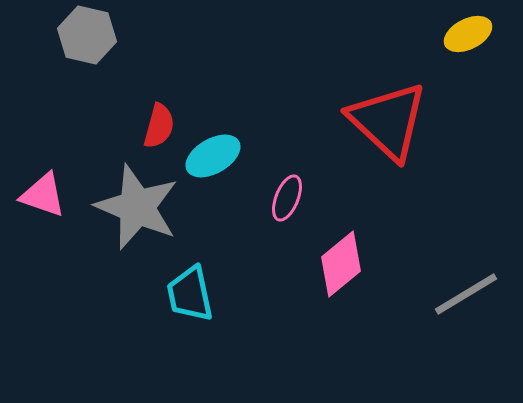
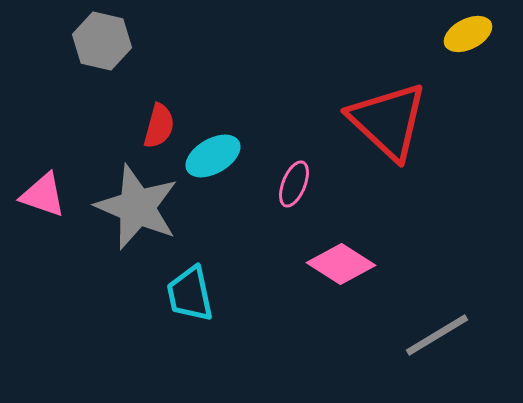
gray hexagon: moved 15 px right, 6 px down
pink ellipse: moved 7 px right, 14 px up
pink diamond: rotated 72 degrees clockwise
gray line: moved 29 px left, 41 px down
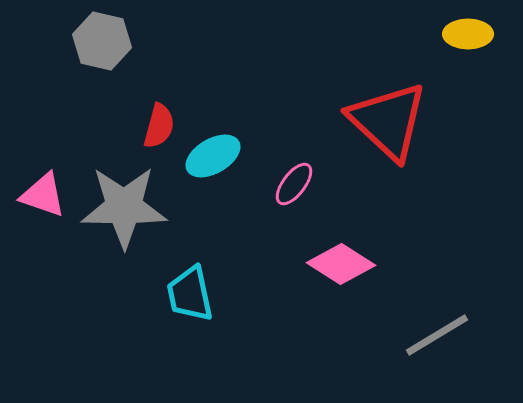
yellow ellipse: rotated 27 degrees clockwise
pink ellipse: rotated 15 degrees clockwise
gray star: moved 13 px left; rotated 22 degrees counterclockwise
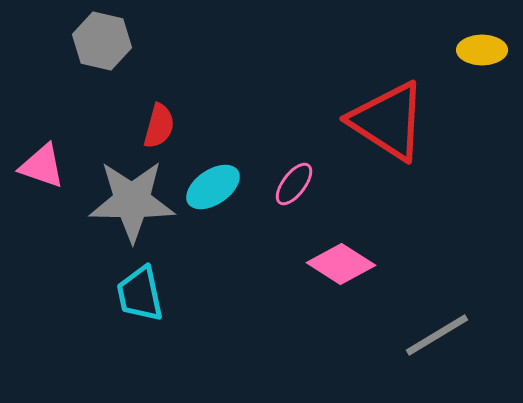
yellow ellipse: moved 14 px right, 16 px down
red triangle: rotated 10 degrees counterclockwise
cyan ellipse: moved 31 px down; rotated 4 degrees counterclockwise
pink triangle: moved 1 px left, 29 px up
gray star: moved 8 px right, 6 px up
cyan trapezoid: moved 50 px left
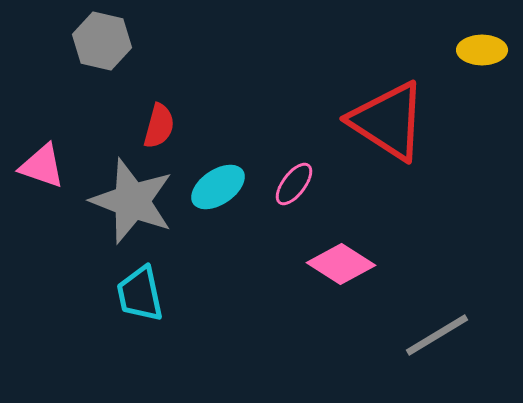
cyan ellipse: moved 5 px right
gray star: rotated 20 degrees clockwise
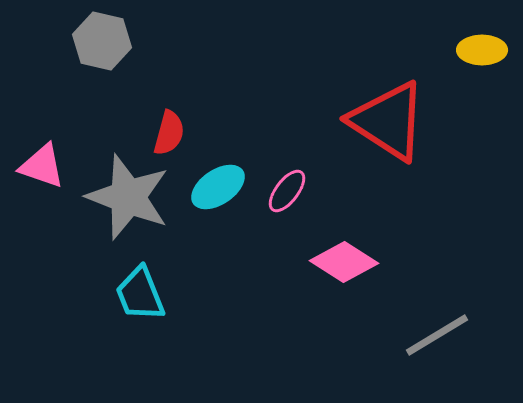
red semicircle: moved 10 px right, 7 px down
pink ellipse: moved 7 px left, 7 px down
gray star: moved 4 px left, 4 px up
pink diamond: moved 3 px right, 2 px up
cyan trapezoid: rotated 10 degrees counterclockwise
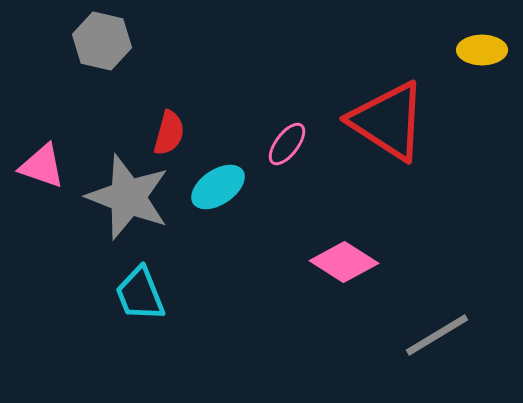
pink ellipse: moved 47 px up
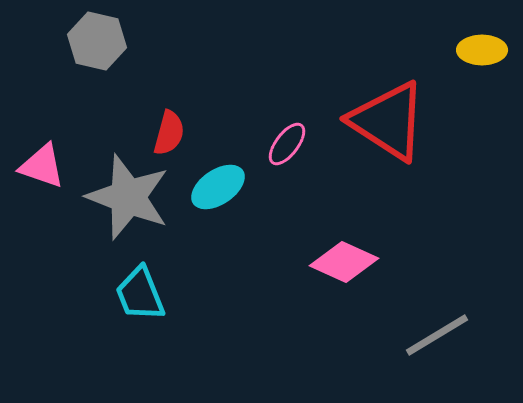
gray hexagon: moved 5 px left
pink diamond: rotated 8 degrees counterclockwise
